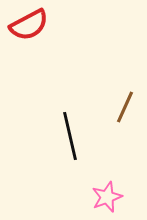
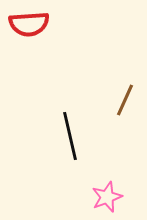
red semicircle: moved 1 px up; rotated 24 degrees clockwise
brown line: moved 7 px up
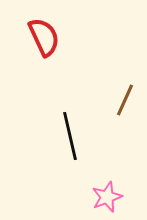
red semicircle: moved 15 px right, 13 px down; rotated 111 degrees counterclockwise
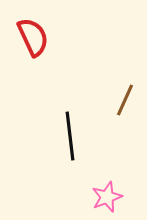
red semicircle: moved 11 px left
black line: rotated 6 degrees clockwise
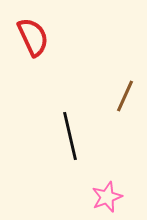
brown line: moved 4 px up
black line: rotated 6 degrees counterclockwise
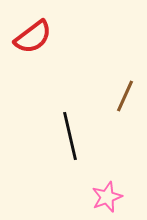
red semicircle: rotated 78 degrees clockwise
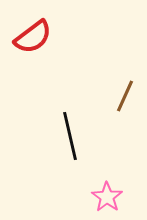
pink star: rotated 16 degrees counterclockwise
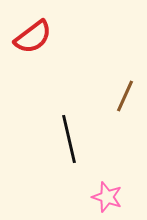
black line: moved 1 px left, 3 px down
pink star: rotated 16 degrees counterclockwise
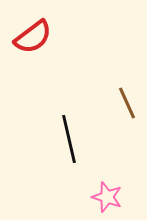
brown line: moved 2 px right, 7 px down; rotated 48 degrees counterclockwise
